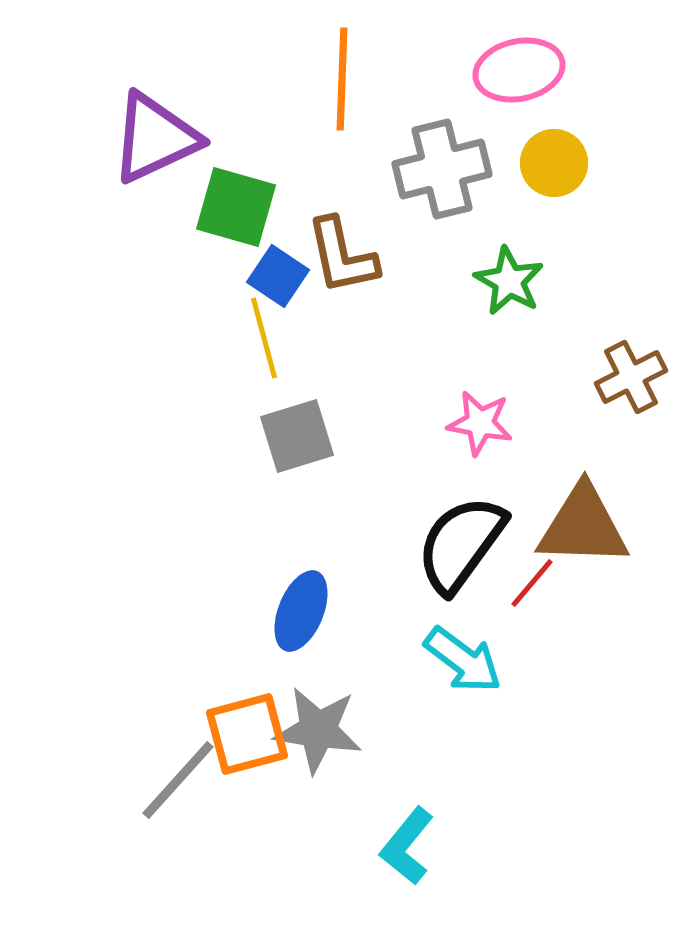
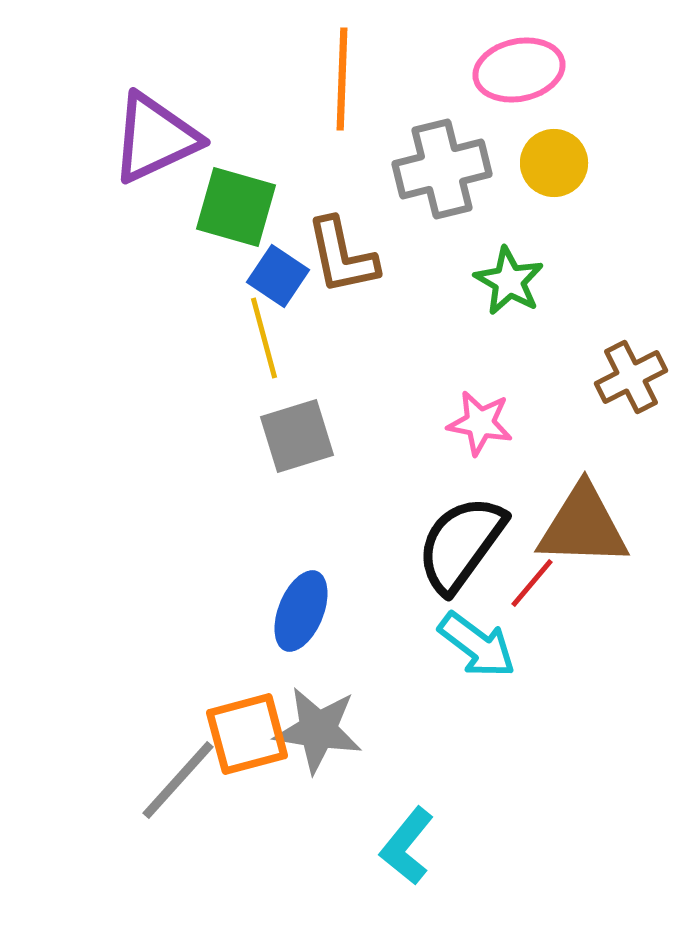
cyan arrow: moved 14 px right, 15 px up
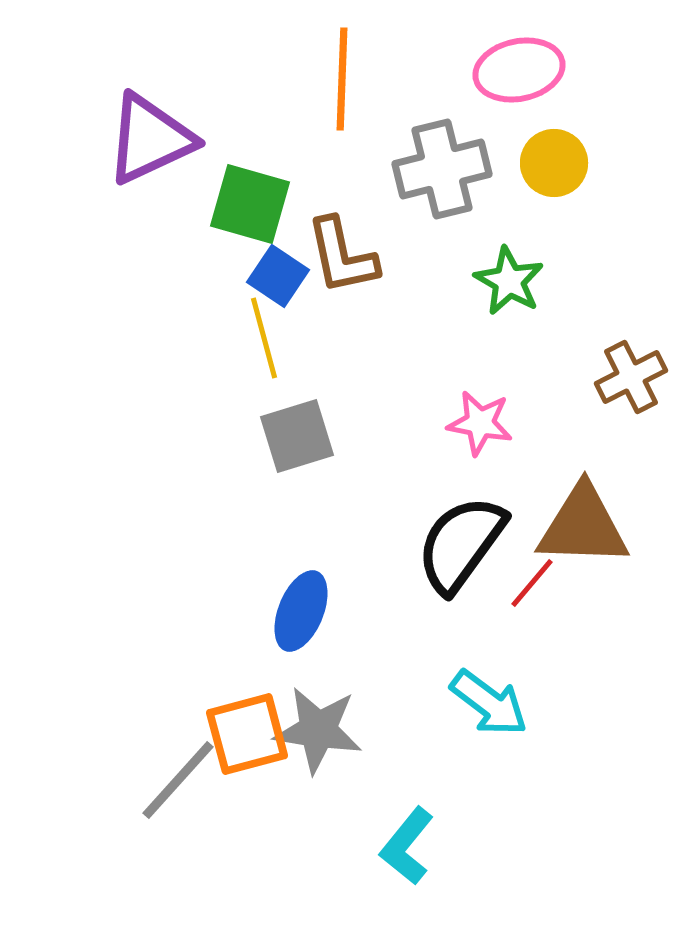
purple triangle: moved 5 px left, 1 px down
green square: moved 14 px right, 3 px up
cyan arrow: moved 12 px right, 58 px down
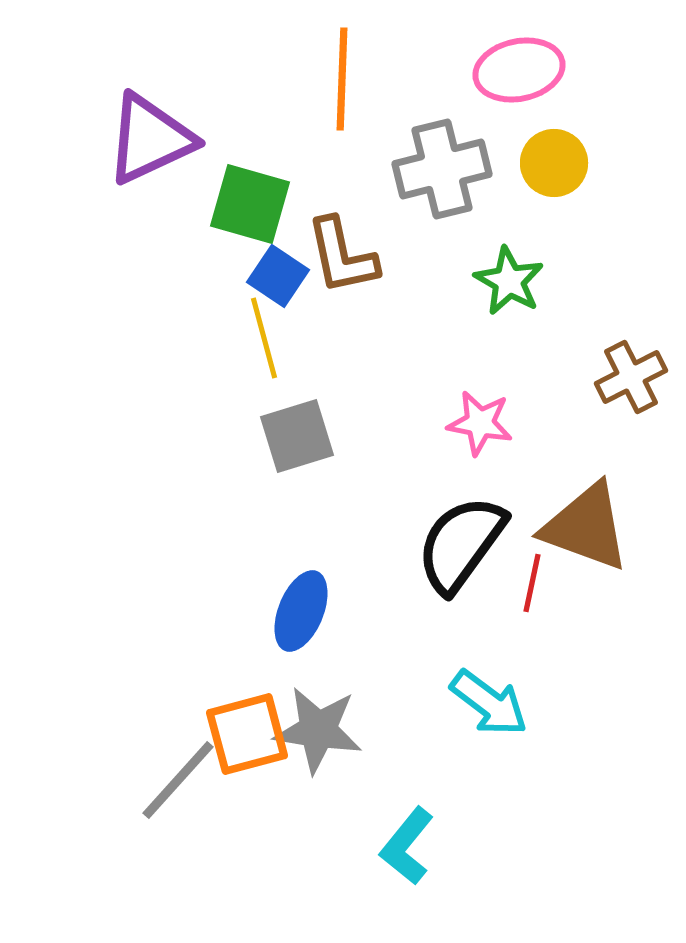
brown triangle: moved 3 px right, 1 px down; rotated 18 degrees clockwise
red line: rotated 28 degrees counterclockwise
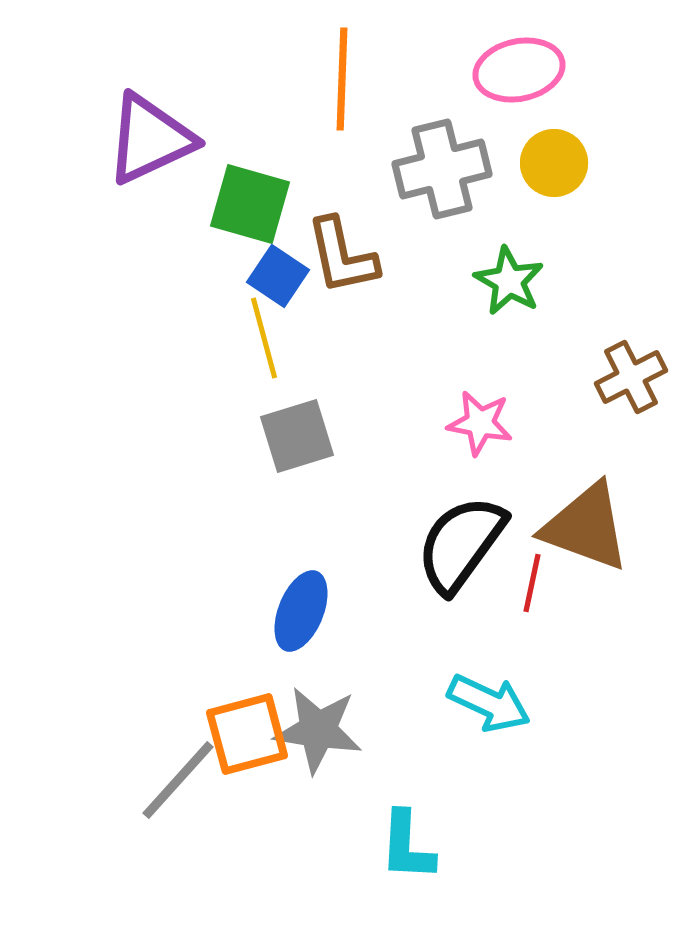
cyan arrow: rotated 12 degrees counterclockwise
cyan L-shape: rotated 36 degrees counterclockwise
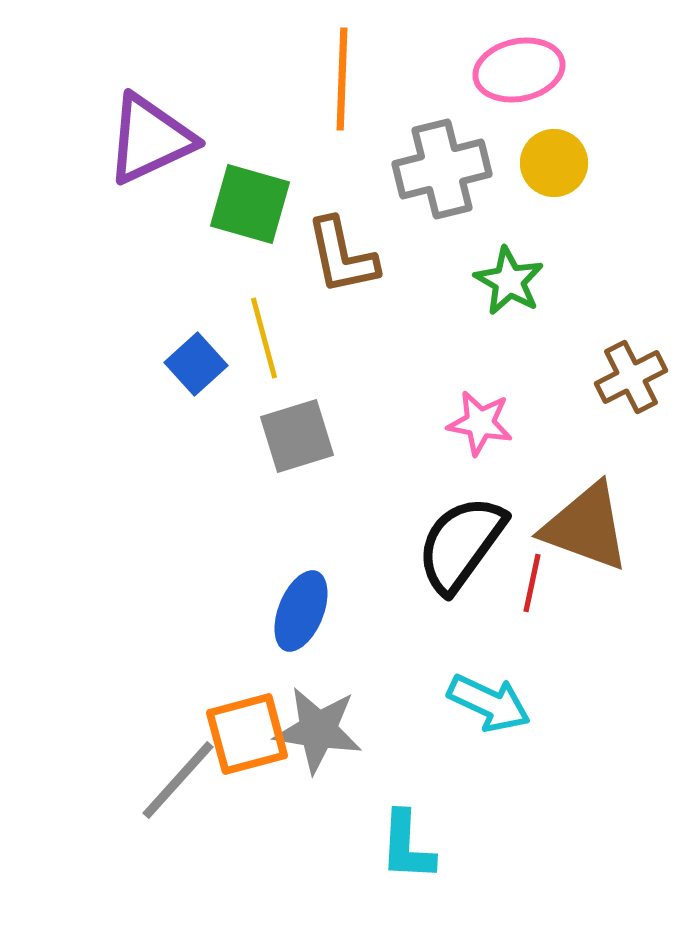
blue square: moved 82 px left, 88 px down; rotated 14 degrees clockwise
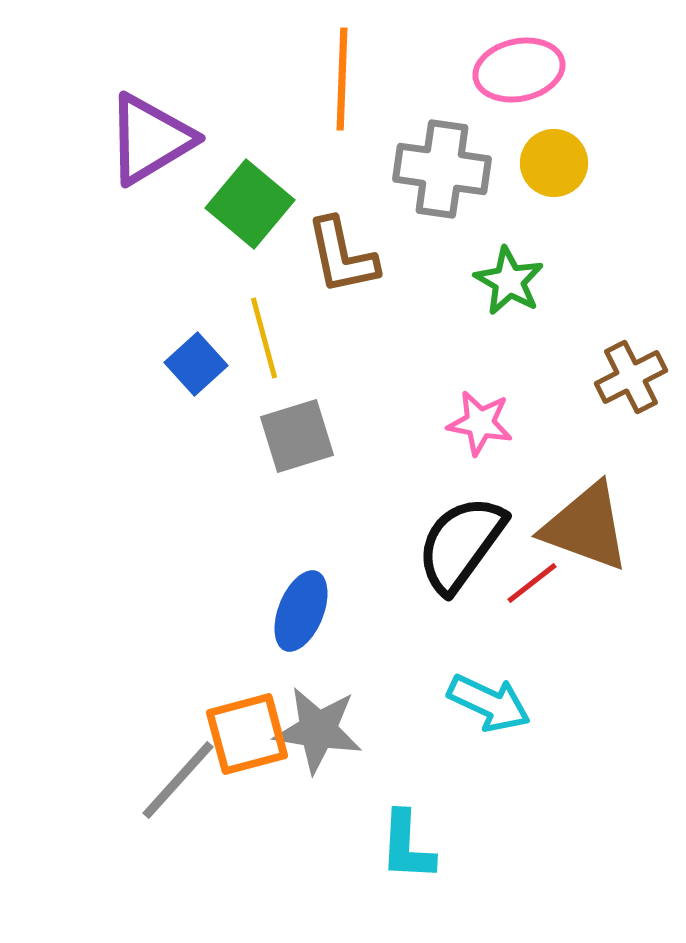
purple triangle: rotated 6 degrees counterclockwise
gray cross: rotated 22 degrees clockwise
green square: rotated 24 degrees clockwise
red line: rotated 40 degrees clockwise
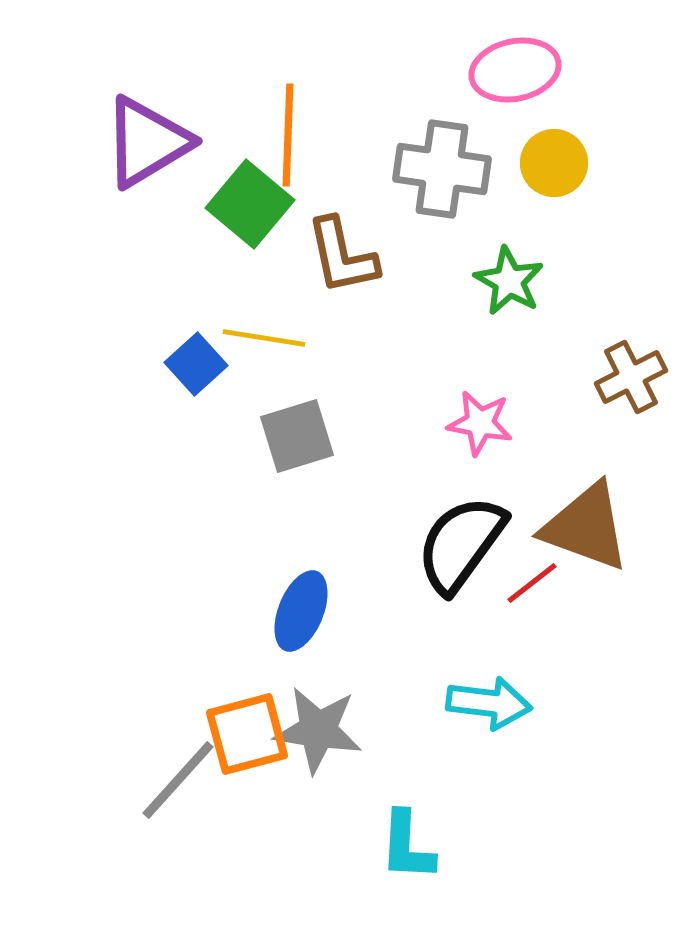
pink ellipse: moved 4 px left
orange line: moved 54 px left, 56 px down
purple triangle: moved 3 px left, 3 px down
yellow line: rotated 66 degrees counterclockwise
cyan arrow: rotated 18 degrees counterclockwise
